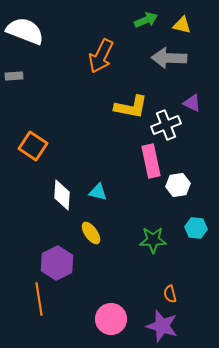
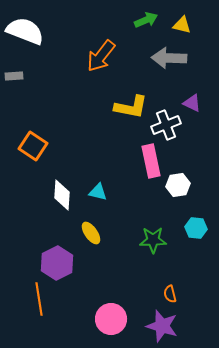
orange arrow: rotated 12 degrees clockwise
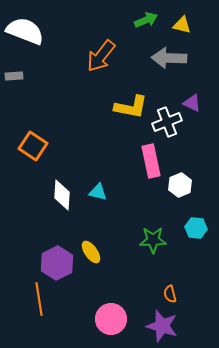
white cross: moved 1 px right, 3 px up
white hexagon: moved 2 px right; rotated 15 degrees counterclockwise
yellow ellipse: moved 19 px down
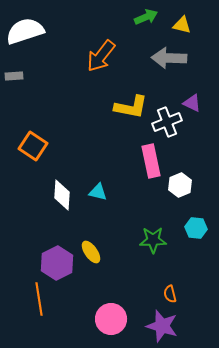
green arrow: moved 3 px up
white semicircle: rotated 39 degrees counterclockwise
